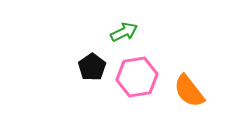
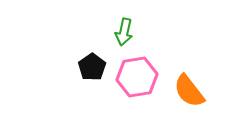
green arrow: rotated 128 degrees clockwise
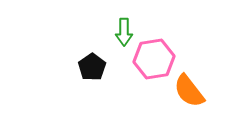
green arrow: rotated 12 degrees counterclockwise
pink hexagon: moved 17 px right, 18 px up
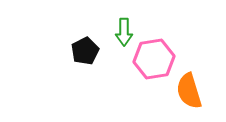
black pentagon: moved 7 px left, 16 px up; rotated 8 degrees clockwise
orange semicircle: rotated 21 degrees clockwise
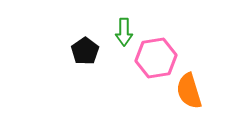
black pentagon: rotated 8 degrees counterclockwise
pink hexagon: moved 2 px right, 1 px up
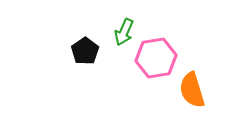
green arrow: rotated 24 degrees clockwise
orange semicircle: moved 3 px right, 1 px up
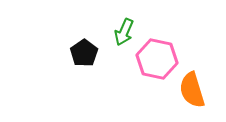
black pentagon: moved 1 px left, 2 px down
pink hexagon: moved 1 px right, 1 px down; rotated 21 degrees clockwise
